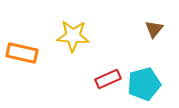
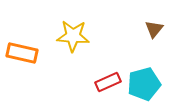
red rectangle: moved 3 px down
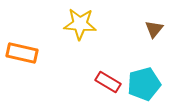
yellow star: moved 7 px right, 12 px up
red rectangle: rotated 55 degrees clockwise
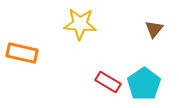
cyan pentagon: rotated 20 degrees counterclockwise
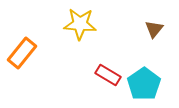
orange rectangle: rotated 64 degrees counterclockwise
red rectangle: moved 7 px up
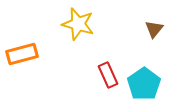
yellow star: moved 2 px left; rotated 12 degrees clockwise
orange rectangle: moved 1 px down; rotated 36 degrees clockwise
red rectangle: rotated 35 degrees clockwise
